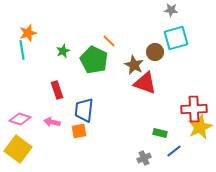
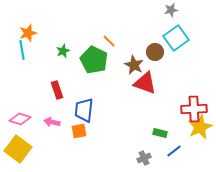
gray star: rotated 16 degrees counterclockwise
cyan square: rotated 20 degrees counterclockwise
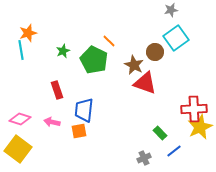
cyan line: moved 1 px left
green rectangle: rotated 32 degrees clockwise
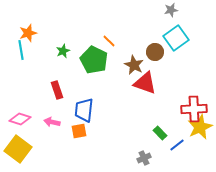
blue line: moved 3 px right, 6 px up
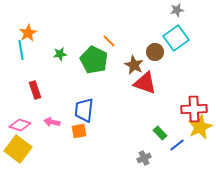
gray star: moved 6 px right
orange star: rotated 12 degrees counterclockwise
green star: moved 3 px left, 3 px down; rotated 16 degrees clockwise
red rectangle: moved 22 px left
pink diamond: moved 6 px down
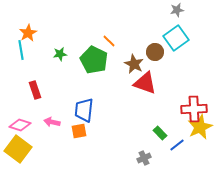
brown star: moved 1 px up
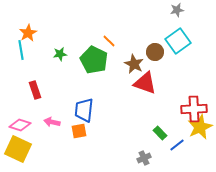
cyan square: moved 2 px right, 3 px down
yellow square: rotated 12 degrees counterclockwise
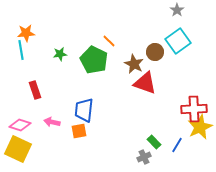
gray star: rotated 24 degrees counterclockwise
orange star: moved 2 px left; rotated 24 degrees clockwise
green rectangle: moved 6 px left, 9 px down
blue line: rotated 21 degrees counterclockwise
gray cross: moved 1 px up
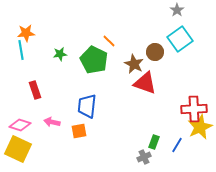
cyan square: moved 2 px right, 2 px up
blue trapezoid: moved 3 px right, 4 px up
green rectangle: rotated 64 degrees clockwise
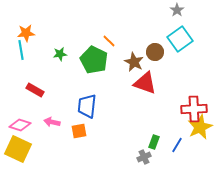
brown star: moved 2 px up
red rectangle: rotated 42 degrees counterclockwise
